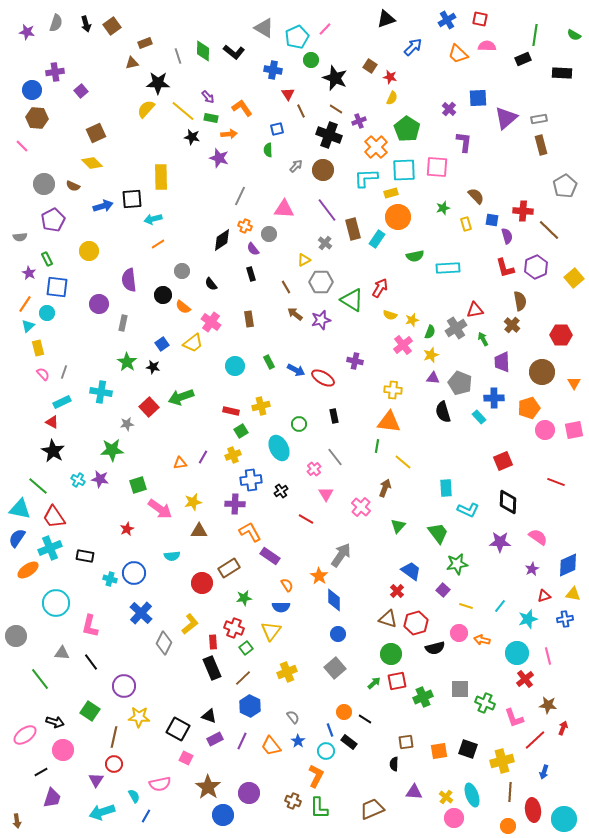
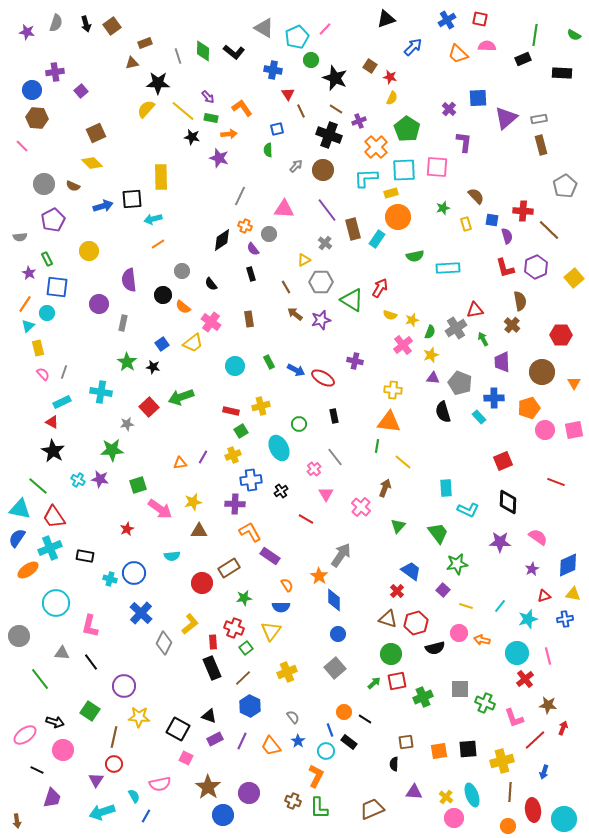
gray circle at (16, 636): moved 3 px right
black square at (468, 749): rotated 24 degrees counterclockwise
black line at (41, 772): moved 4 px left, 2 px up; rotated 56 degrees clockwise
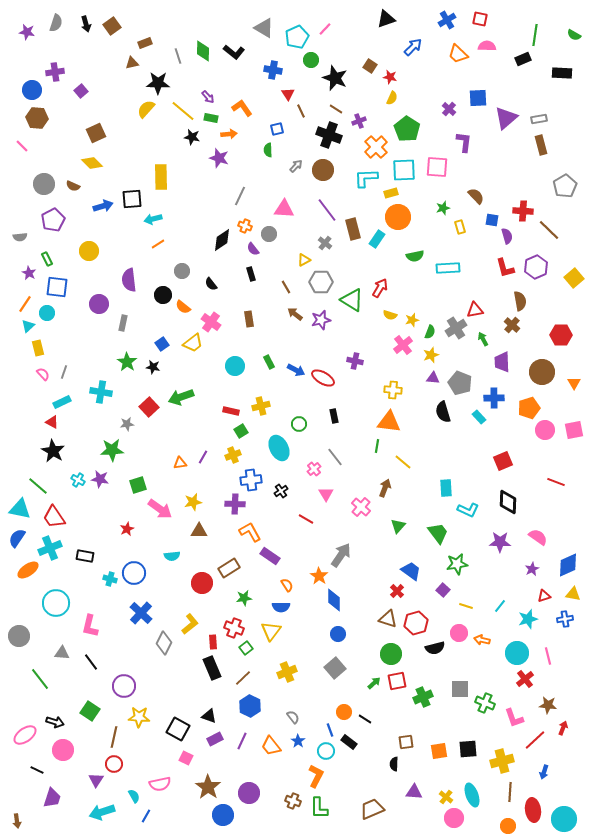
yellow rectangle at (466, 224): moved 6 px left, 3 px down
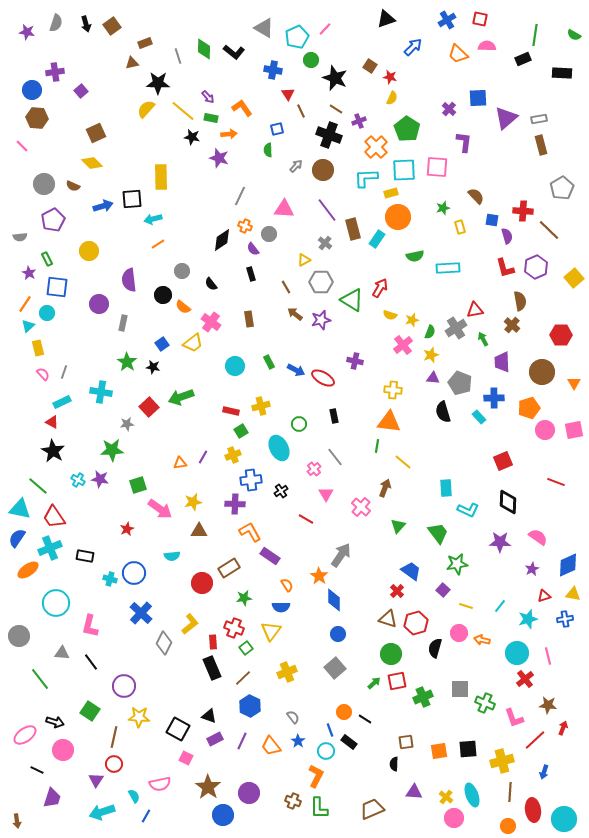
green diamond at (203, 51): moved 1 px right, 2 px up
gray pentagon at (565, 186): moved 3 px left, 2 px down
black semicircle at (435, 648): rotated 120 degrees clockwise
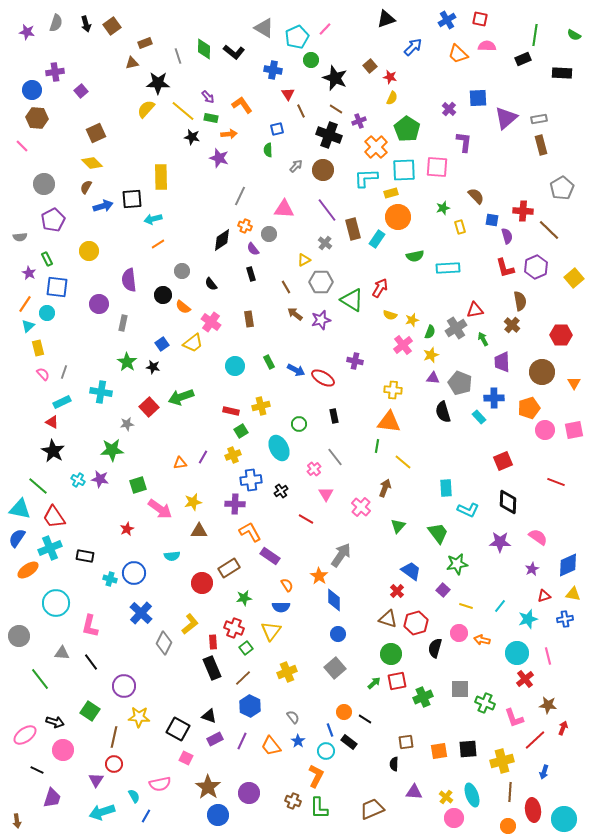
brown square at (370, 66): rotated 16 degrees clockwise
orange L-shape at (242, 108): moved 3 px up
brown semicircle at (73, 186): moved 13 px right, 1 px down; rotated 96 degrees clockwise
blue circle at (223, 815): moved 5 px left
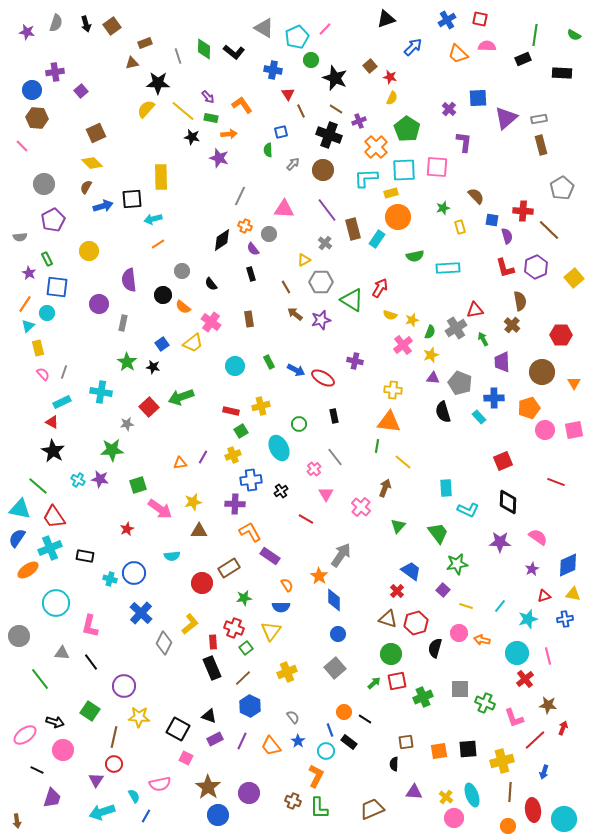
blue square at (277, 129): moved 4 px right, 3 px down
gray arrow at (296, 166): moved 3 px left, 2 px up
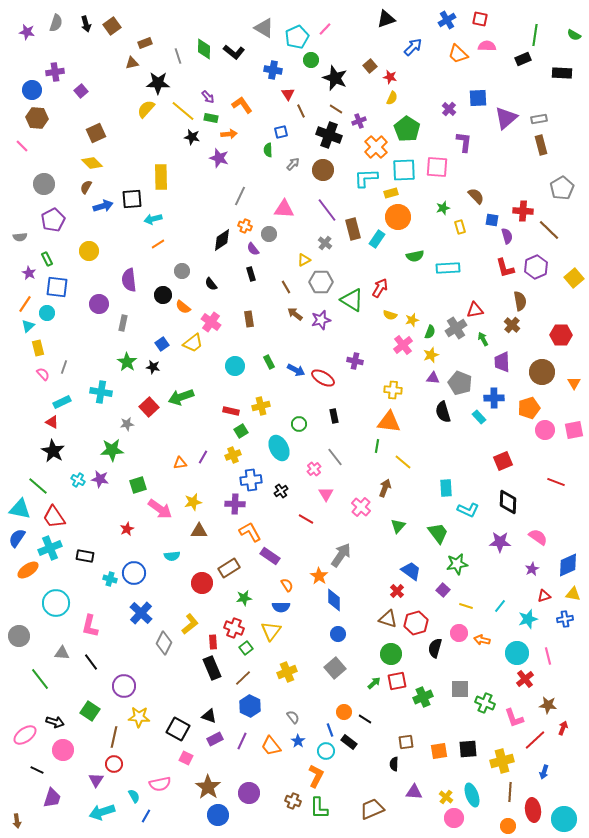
gray line at (64, 372): moved 5 px up
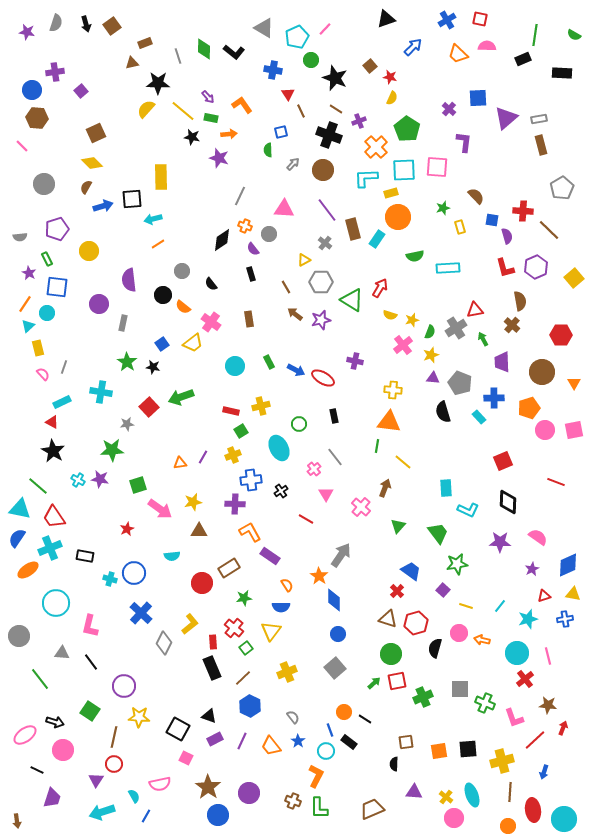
purple pentagon at (53, 220): moved 4 px right, 9 px down; rotated 10 degrees clockwise
red cross at (234, 628): rotated 18 degrees clockwise
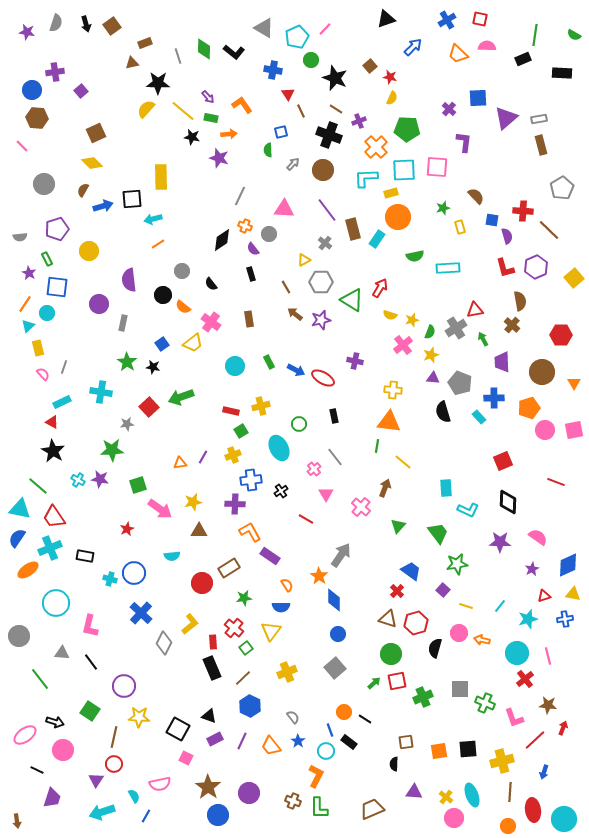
green pentagon at (407, 129): rotated 30 degrees counterclockwise
brown semicircle at (86, 187): moved 3 px left, 3 px down
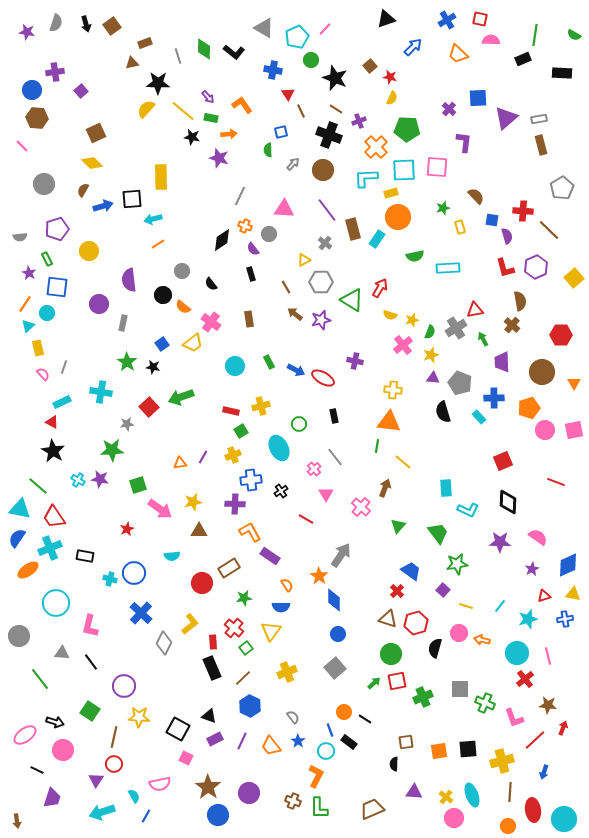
pink semicircle at (487, 46): moved 4 px right, 6 px up
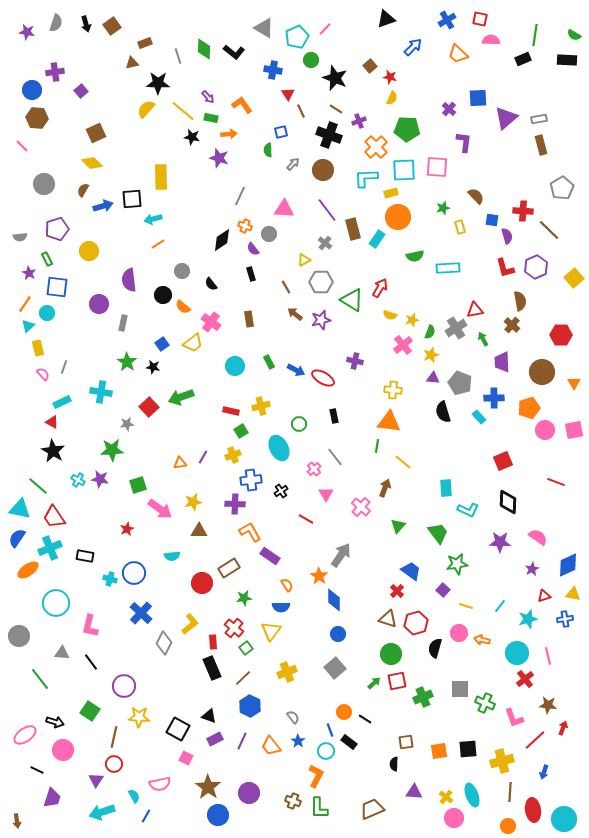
black rectangle at (562, 73): moved 5 px right, 13 px up
